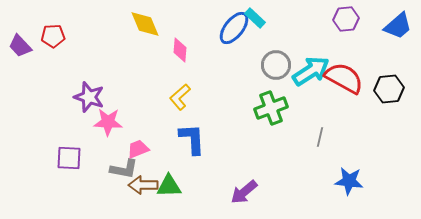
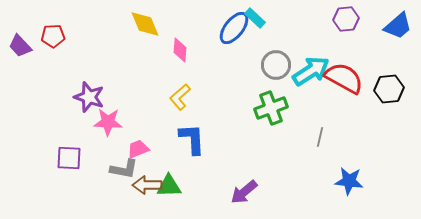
brown arrow: moved 4 px right
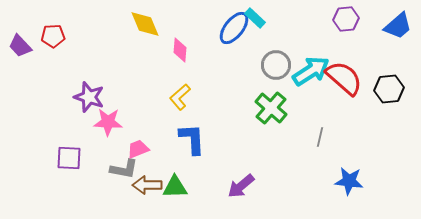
red semicircle: rotated 12 degrees clockwise
green cross: rotated 28 degrees counterclockwise
green triangle: moved 6 px right, 1 px down
purple arrow: moved 3 px left, 6 px up
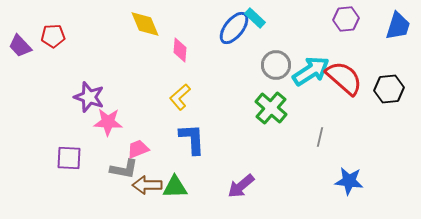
blue trapezoid: rotated 32 degrees counterclockwise
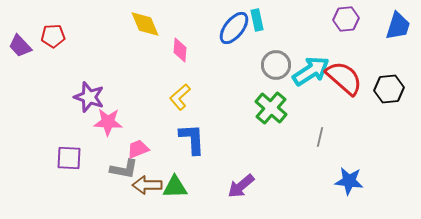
cyan rectangle: moved 2 px right, 2 px down; rotated 35 degrees clockwise
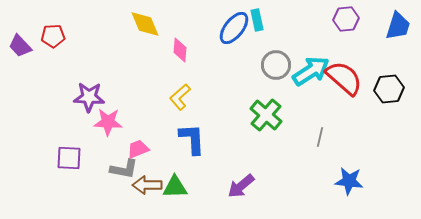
purple star: rotated 16 degrees counterclockwise
green cross: moved 5 px left, 7 px down
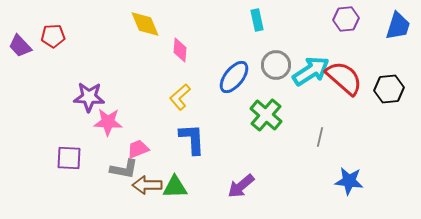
blue ellipse: moved 49 px down
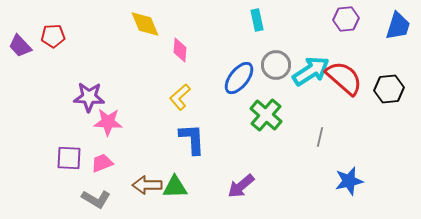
blue ellipse: moved 5 px right, 1 px down
pink trapezoid: moved 36 px left, 14 px down
gray L-shape: moved 28 px left, 30 px down; rotated 20 degrees clockwise
blue star: rotated 20 degrees counterclockwise
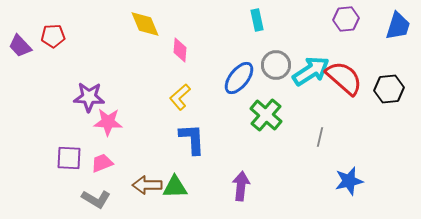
purple arrow: rotated 136 degrees clockwise
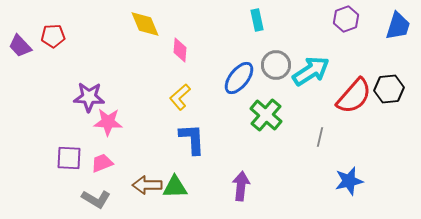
purple hexagon: rotated 15 degrees counterclockwise
red semicircle: moved 10 px right, 18 px down; rotated 90 degrees clockwise
